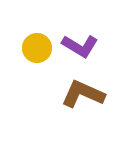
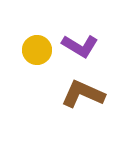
yellow circle: moved 2 px down
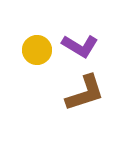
brown L-shape: moved 2 px right, 1 px up; rotated 138 degrees clockwise
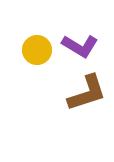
brown L-shape: moved 2 px right
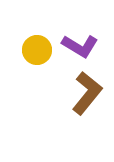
brown L-shape: rotated 33 degrees counterclockwise
